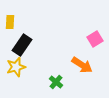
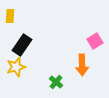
yellow rectangle: moved 6 px up
pink square: moved 2 px down
orange arrow: rotated 55 degrees clockwise
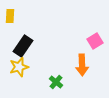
black rectangle: moved 1 px right, 1 px down
yellow star: moved 3 px right
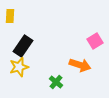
orange arrow: moved 2 px left; rotated 70 degrees counterclockwise
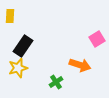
pink square: moved 2 px right, 2 px up
yellow star: moved 1 px left, 1 px down
green cross: rotated 16 degrees clockwise
